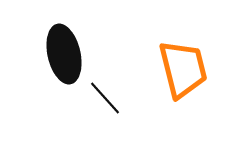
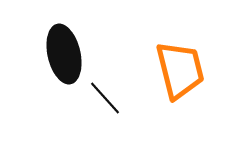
orange trapezoid: moved 3 px left, 1 px down
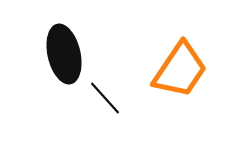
orange trapezoid: rotated 48 degrees clockwise
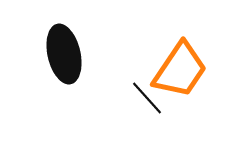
black line: moved 42 px right
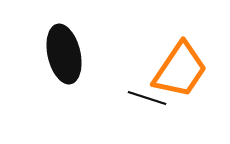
black line: rotated 30 degrees counterclockwise
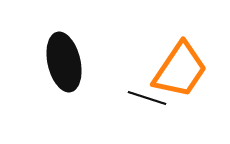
black ellipse: moved 8 px down
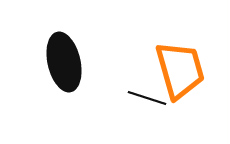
orange trapezoid: rotated 50 degrees counterclockwise
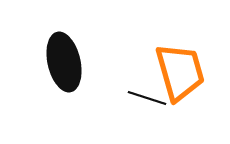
orange trapezoid: moved 2 px down
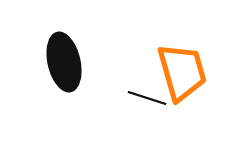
orange trapezoid: moved 2 px right
